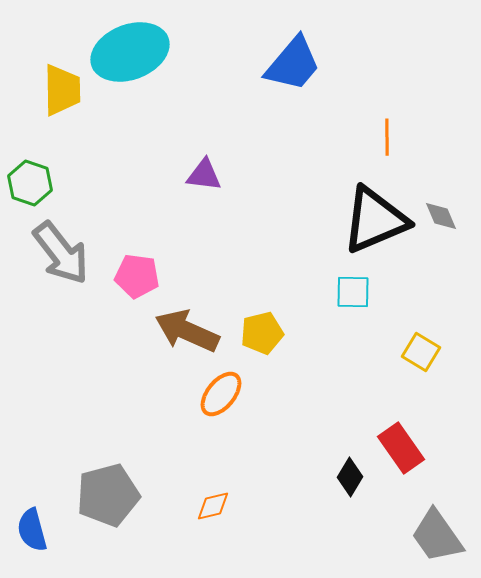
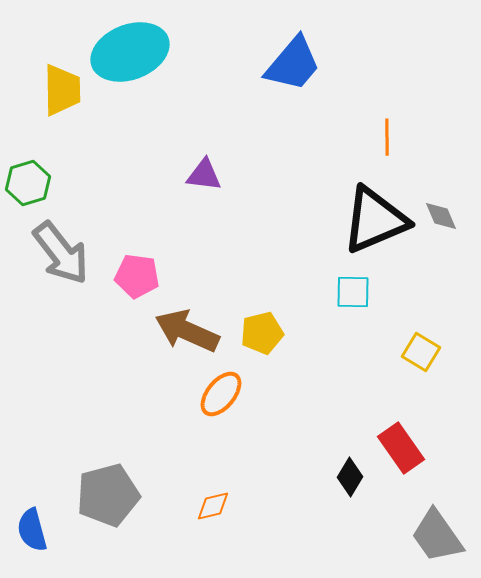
green hexagon: moved 2 px left; rotated 24 degrees clockwise
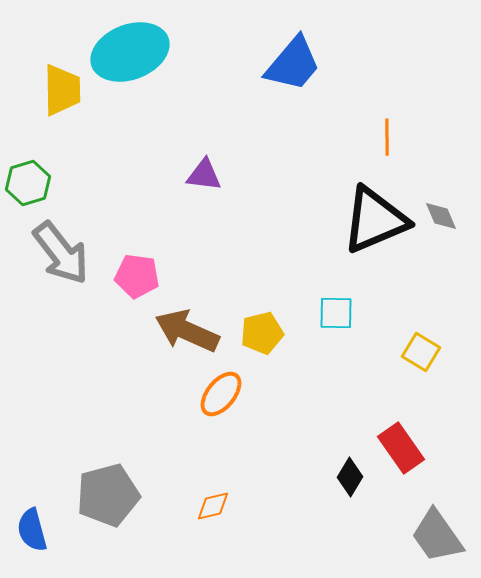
cyan square: moved 17 px left, 21 px down
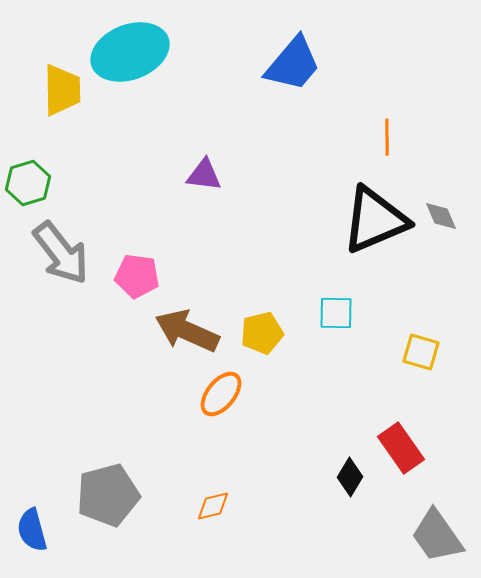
yellow square: rotated 15 degrees counterclockwise
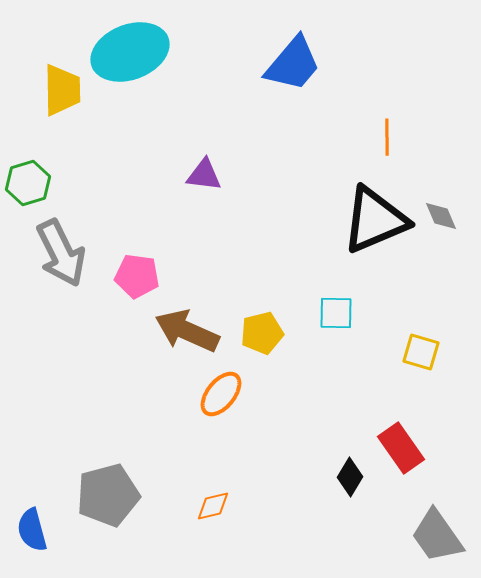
gray arrow: rotated 12 degrees clockwise
